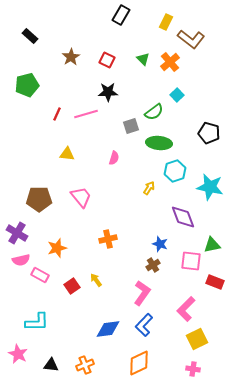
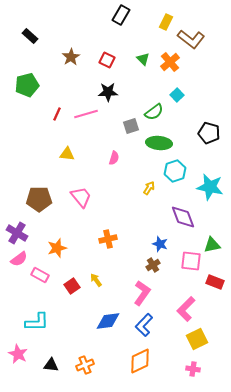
pink semicircle at (21, 260): moved 2 px left, 1 px up; rotated 24 degrees counterclockwise
blue diamond at (108, 329): moved 8 px up
orange diamond at (139, 363): moved 1 px right, 2 px up
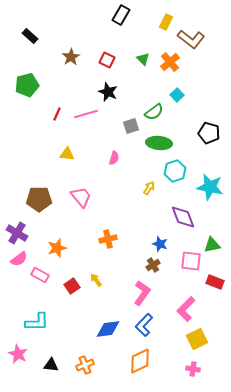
black star at (108, 92): rotated 24 degrees clockwise
blue diamond at (108, 321): moved 8 px down
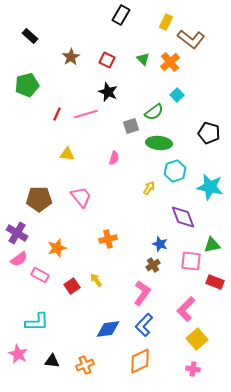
yellow square at (197, 339): rotated 15 degrees counterclockwise
black triangle at (51, 365): moved 1 px right, 4 px up
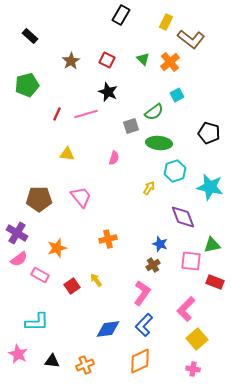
brown star at (71, 57): moved 4 px down
cyan square at (177, 95): rotated 16 degrees clockwise
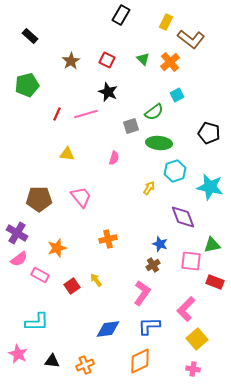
blue L-shape at (144, 325): moved 5 px right, 1 px down; rotated 45 degrees clockwise
